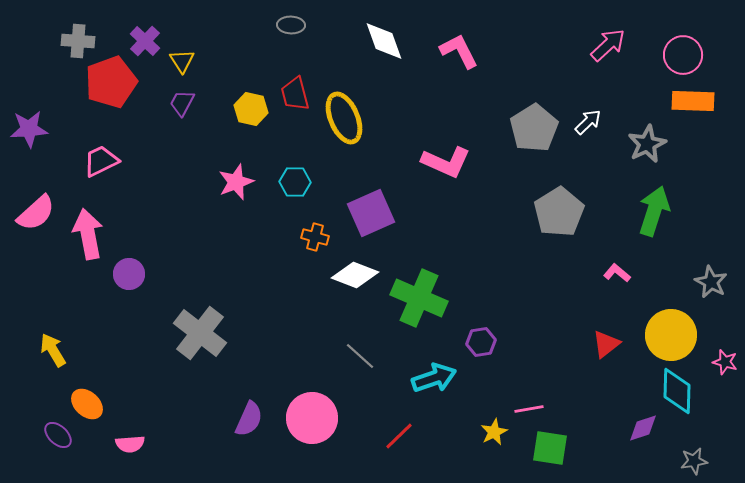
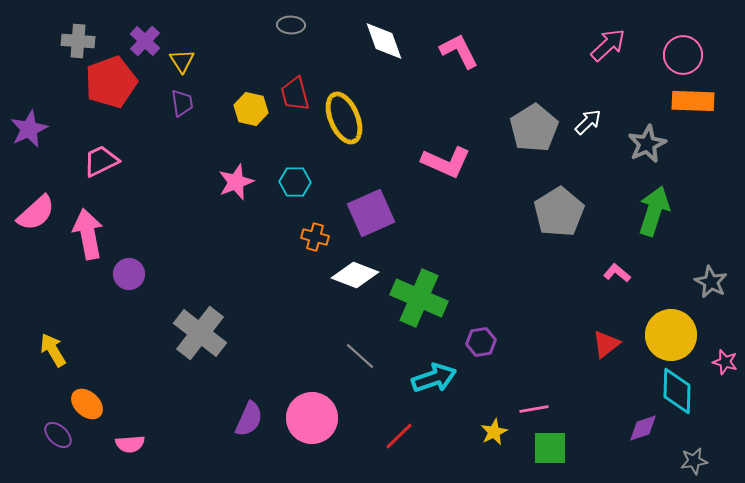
purple trapezoid at (182, 103): rotated 144 degrees clockwise
purple star at (29, 129): rotated 21 degrees counterclockwise
pink line at (529, 409): moved 5 px right
green square at (550, 448): rotated 9 degrees counterclockwise
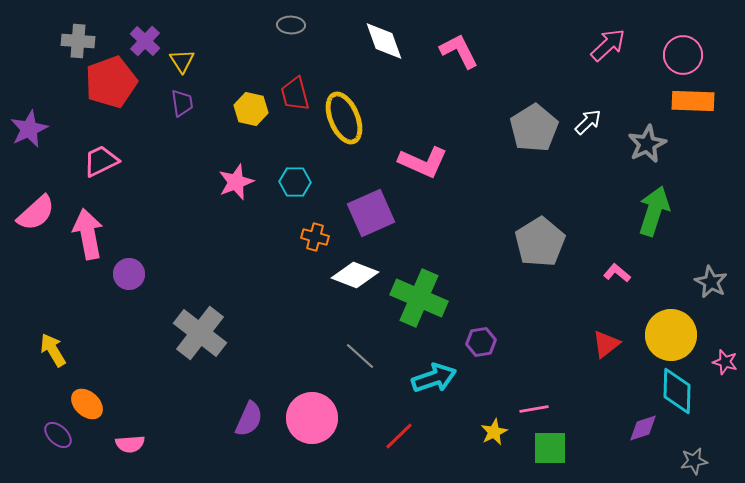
pink L-shape at (446, 162): moved 23 px left
gray pentagon at (559, 212): moved 19 px left, 30 px down
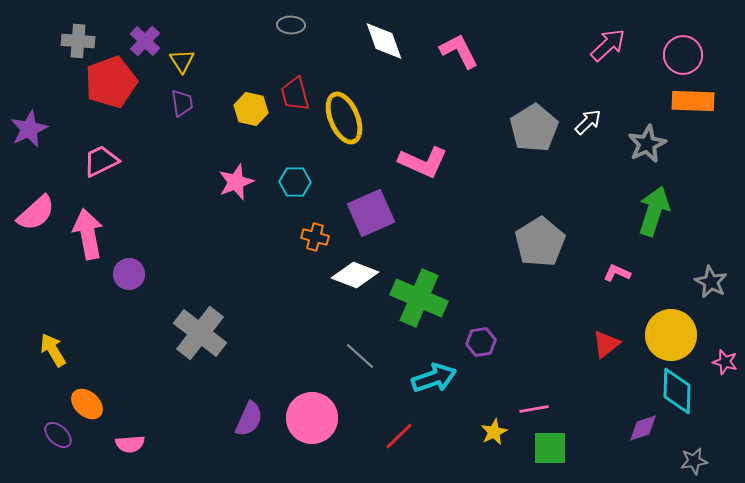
pink L-shape at (617, 273): rotated 16 degrees counterclockwise
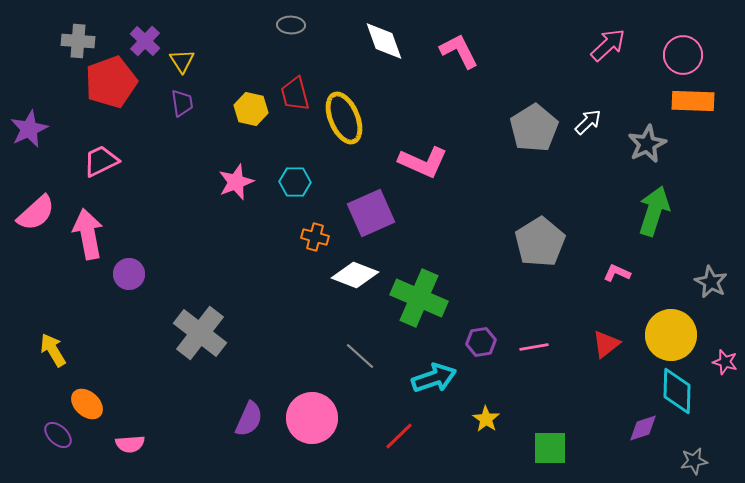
pink line at (534, 409): moved 62 px up
yellow star at (494, 432): moved 8 px left, 13 px up; rotated 12 degrees counterclockwise
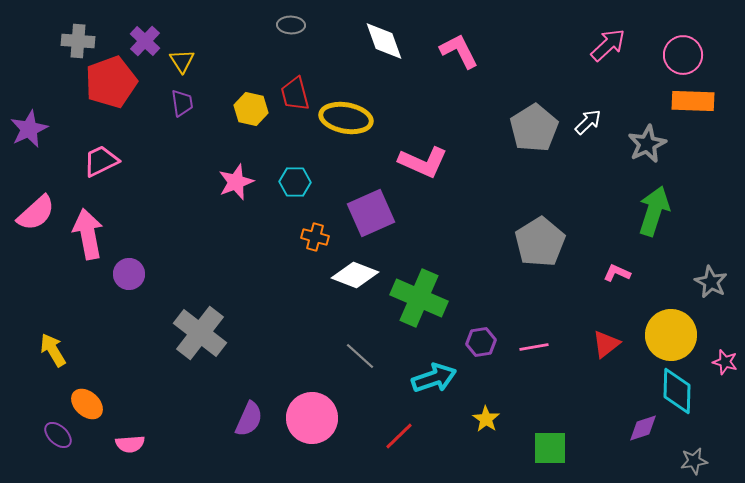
yellow ellipse at (344, 118): moved 2 px right; rotated 57 degrees counterclockwise
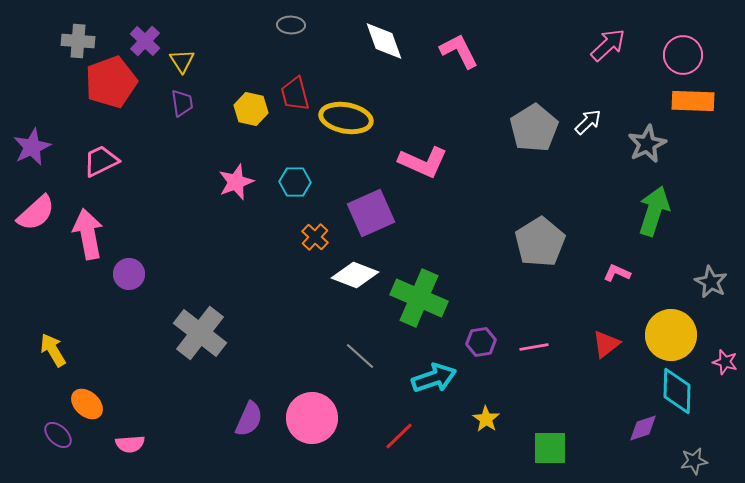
purple star at (29, 129): moved 3 px right, 18 px down
orange cross at (315, 237): rotated 28 degrees clockwise
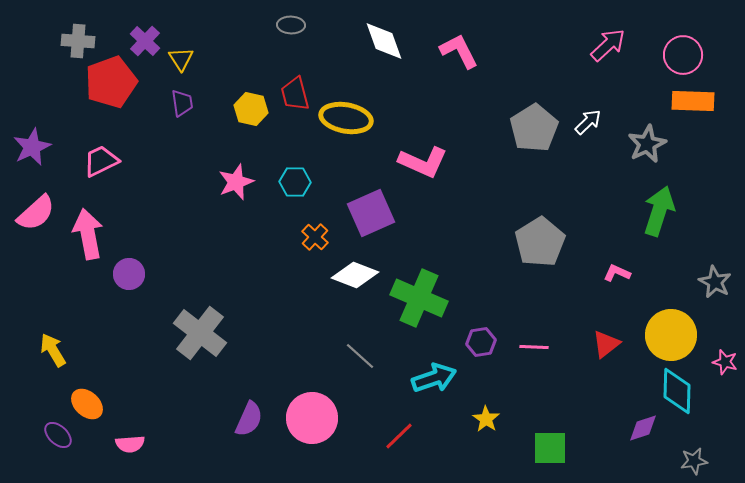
yellow triangle at (182, 61): moved 1 px left, 2 px up
green arrow at (654, 211): moved 5 px right
gray star at (711, 282): moved 4 px right
pink line at (534, 347): rotated 12 degrees clockwise
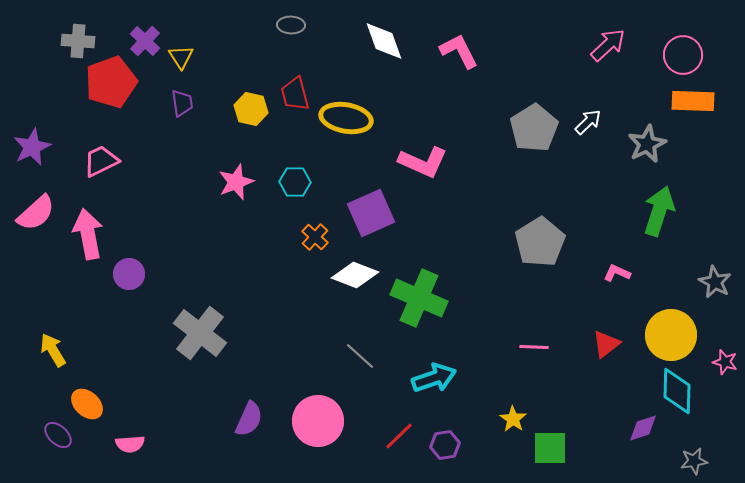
yellow triangle at (181, 59): moved 2 px up
purple hexagon at (481, 342): moved 36 px left, 103 px down
pink circle at (312, 418): moved 6 px right, 3 px down
yellow star at (486, 419): moved 27 px right
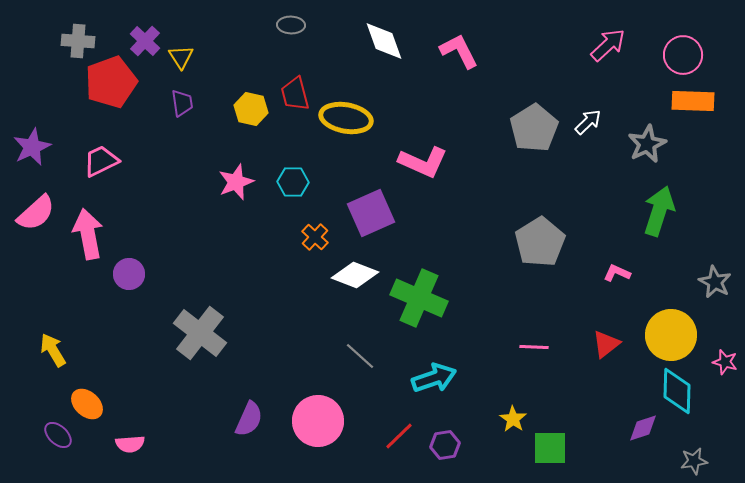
cyan hexagon at (295, 182): moved 2 px left
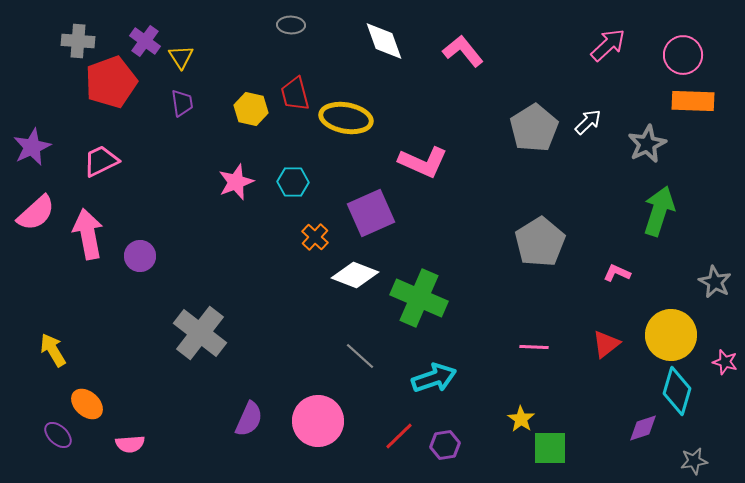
purple cross at (145, 41): rotated 8 degrees counterclockwise
pink L-shape at (459, 51): moved 4 px right; rotated 12 degrees counterclockwise
purple circle at (129, 274): moved 11 px right, 18 px up
cyan diamond at (677, 391): rotated 15 degrees clockwise
yellow star at (513, 419): moved 8 px right
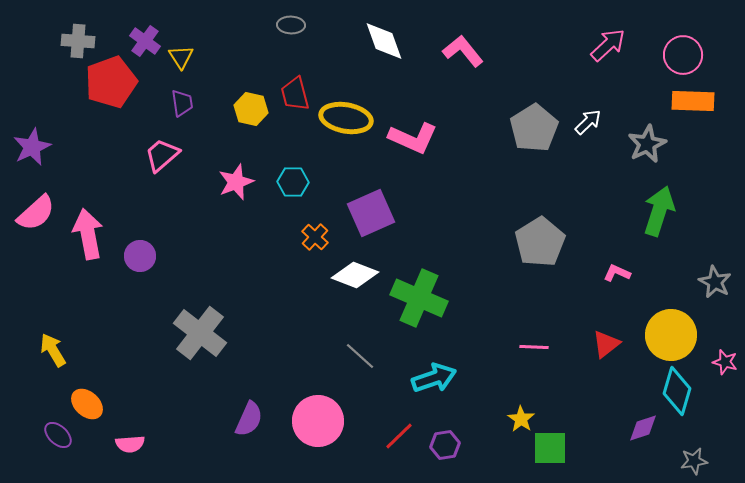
pink trapezoid at (101, 161): moved 61 px right, 6 px up; rotated 15 degrees counterclockwise
pink L-shape at (423, 162): moved 10 px left, 24 px up
